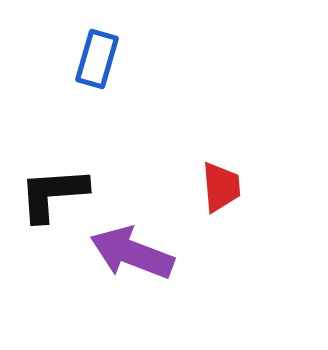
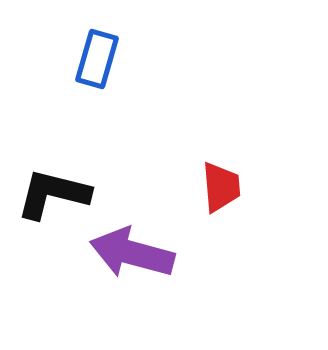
black L-shape: rotated 18 degrees clockwise
purple arrow: rotated 6 degrees counterclockwise
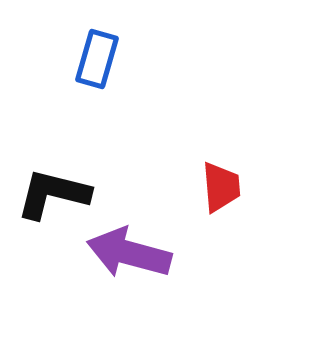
purple arrow: moved 3 px left
